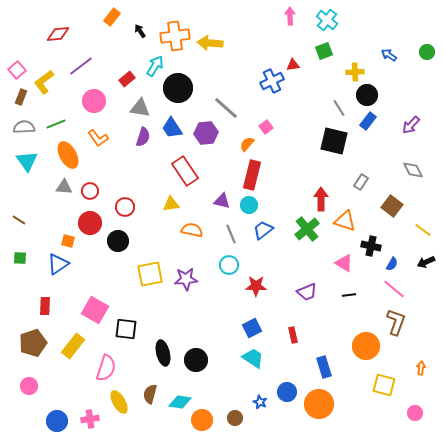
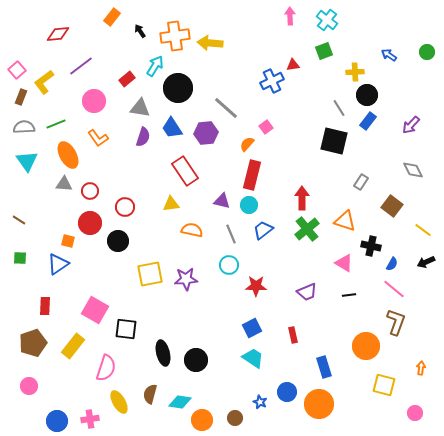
gray triangle at (64, 187): moved 3 px up
red arrow at (321, 199): moved 19 px left, 1 px up
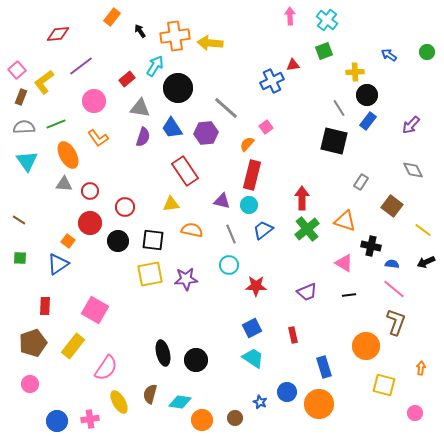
orange square at (68, 241): rotated 24 degrees clockwise
blue semicircle at (392, 264): rotated 112 degrees counterclockwise
black square at (126, 329): moved 27 px right, 89 px up
pink semicircle at (106, 368): rotated 16 degrees clockwise
pink circle at (29, 386): moved 1 px right, 2 px up
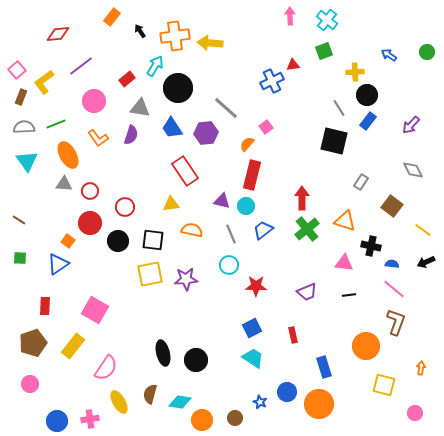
purple semicircle at (143, 137): moved 12 px left, 2 px up
cyan circle at (249, 205): moved 3 px left, 1 px down
pink triangle at (344, 263): rotated 24 degrees counterclockwise
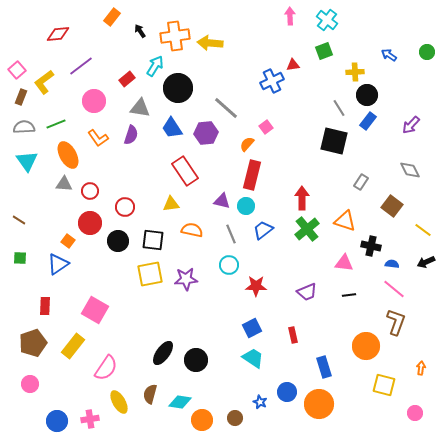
gray diamond at (413, 170): moved 3 px left
black ellipse at (163, 353): rotated 50 degrees clockwise
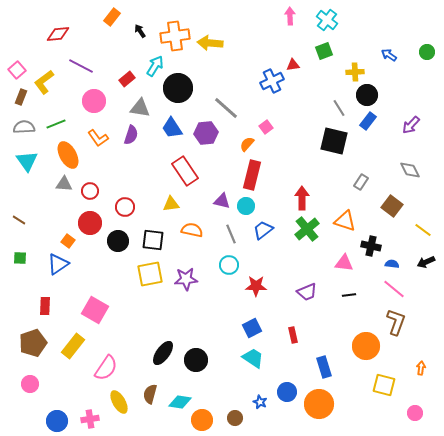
purple line at (81, 66): rotated 65 degrees clockwise
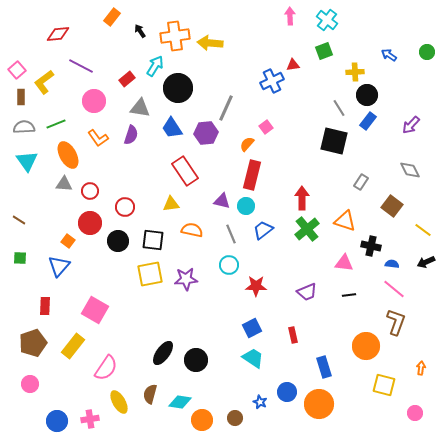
brown rectangle at (21, 97): rotated 21 degrees counterclockwise
gray line at (226, 108): rotated 72 degrees clockwise
blue triangle at (58, 264): moved 1 px right, 2 px down; rotated 15 degrees counterclockwise
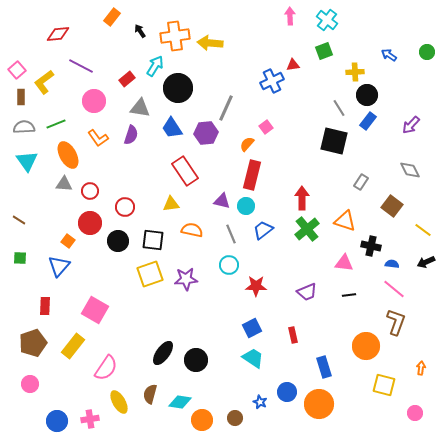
yellow square at (150, 274): rotated 8 degrees counterclockwise
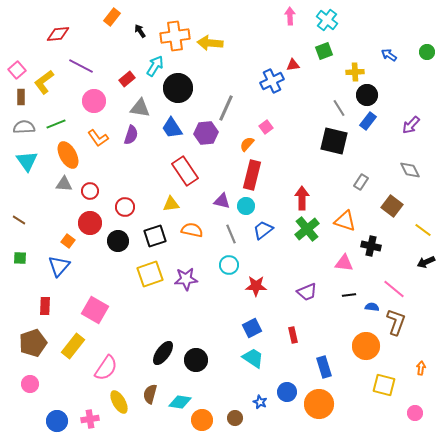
black square at (153, 240): moved 2 px right, 4 px up; rotated 25 degrees counterclockwise
blue semicircle at (392, 264): moved 20 px left, 43 px down
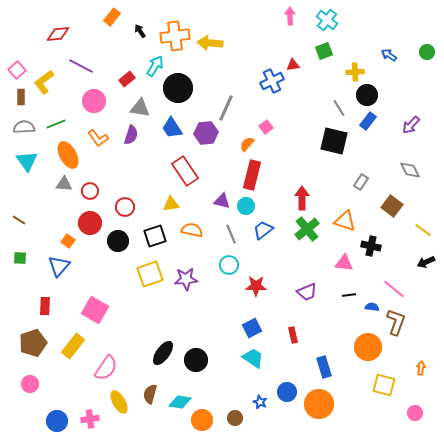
orange circle at (366, 346): moved 2 px right, 1 px down
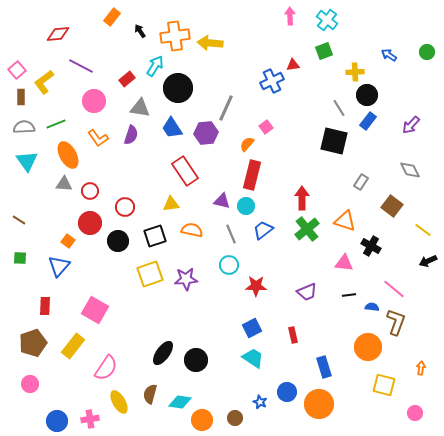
black cross at (371, 246): rotated 18 degrees clockwise
black arrow at (426, 262): moved 2 px right, 1 px up
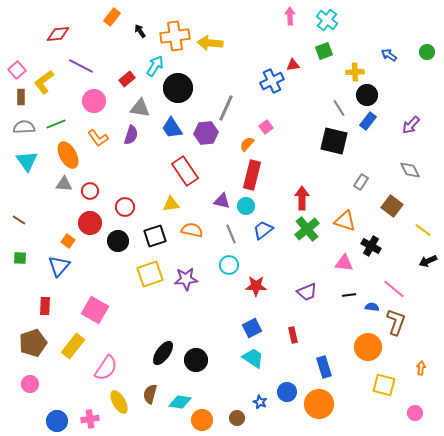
brown circle at (235, 418): moved 2 px right
